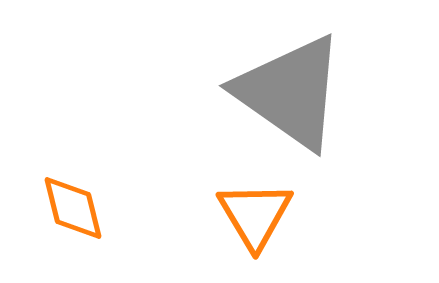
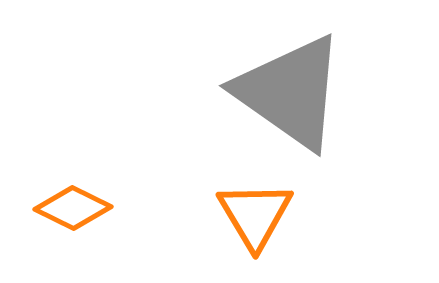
orange diamond: rotated 50 degrees counterclockwise
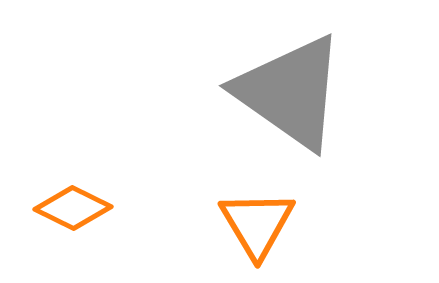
orange triangle: moved 2 px right, 9 px down
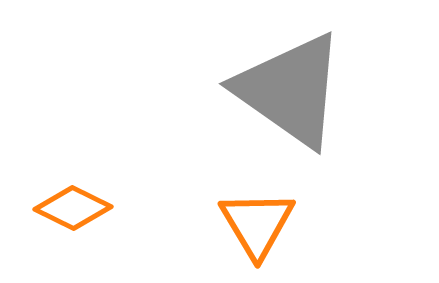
gray triangle: moved 2 px up
